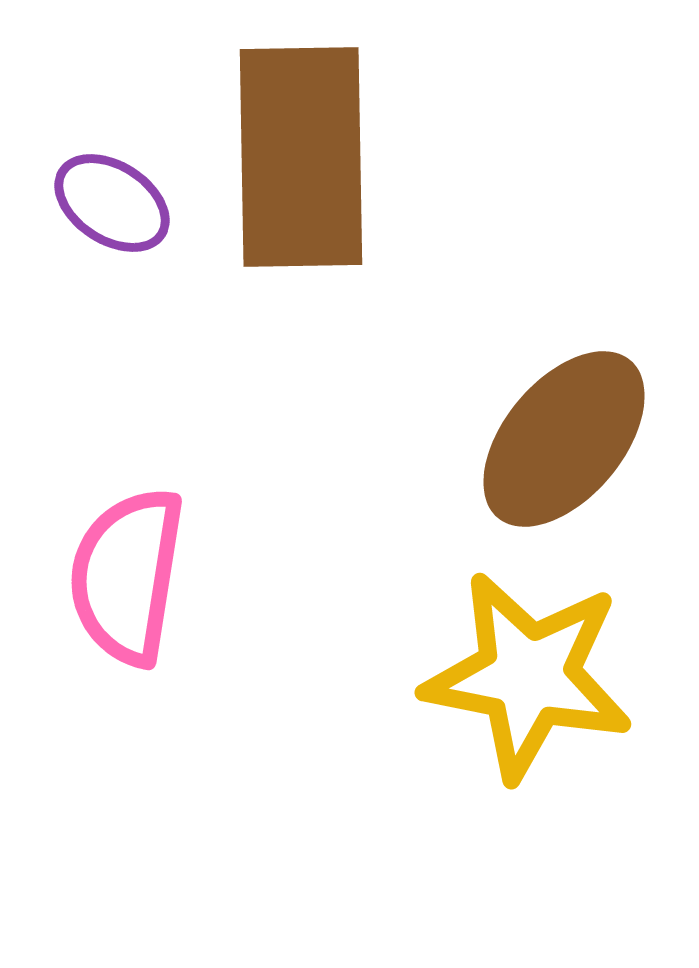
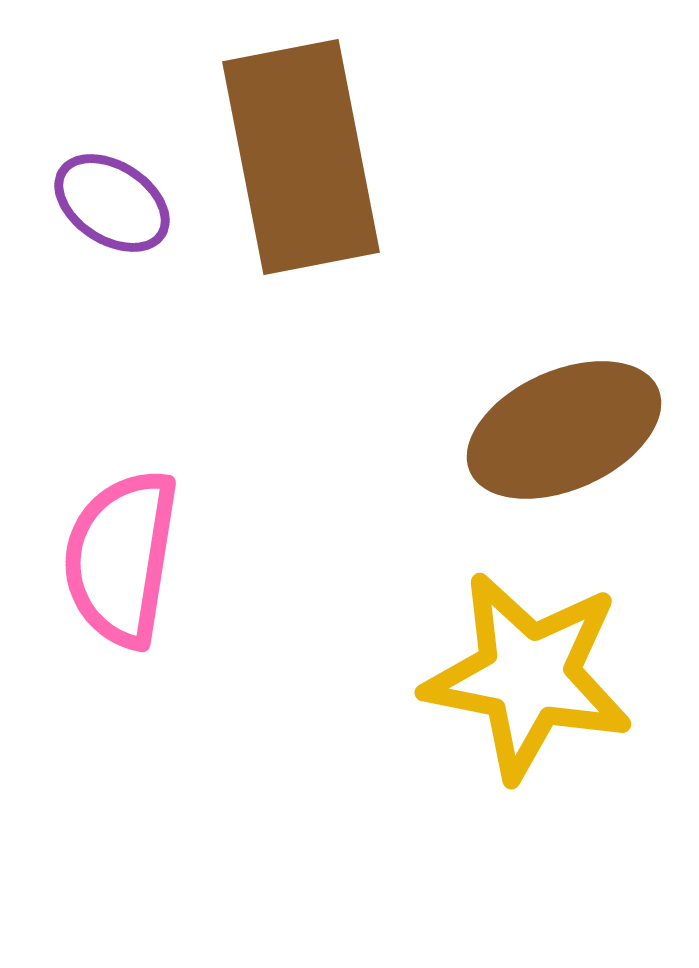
brown rectangle: rotated 10 degrees counterclockwise
brown ellipse: moved 9 px up; rotated 26 degrees clockwise
pink semicircle: moved 6 px left, 18 px up
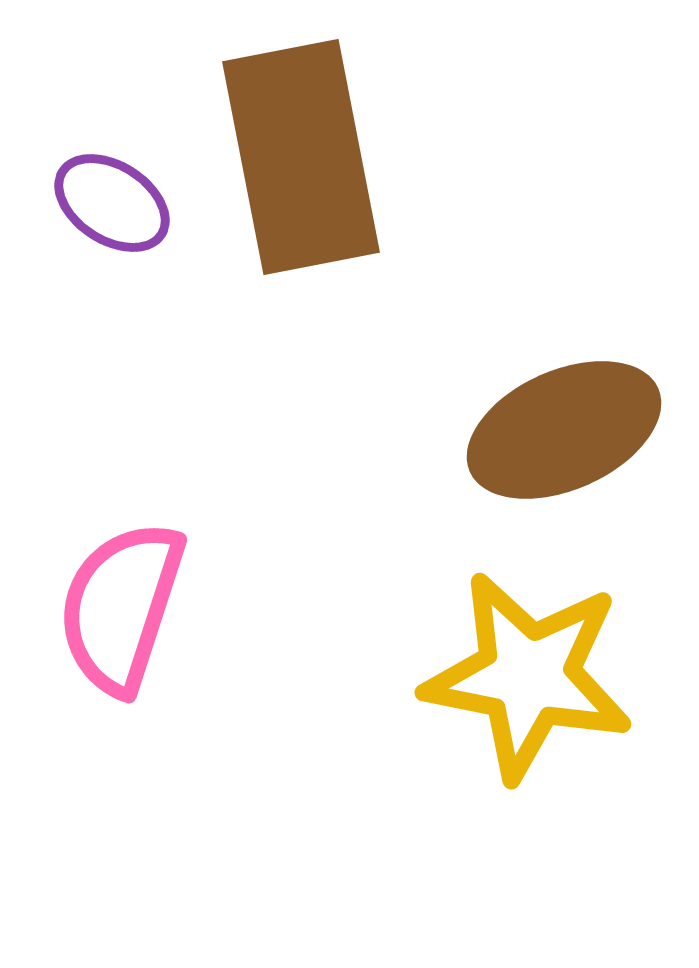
pink semicircle: moved 49 px down; rotated 9 degrees clockwise
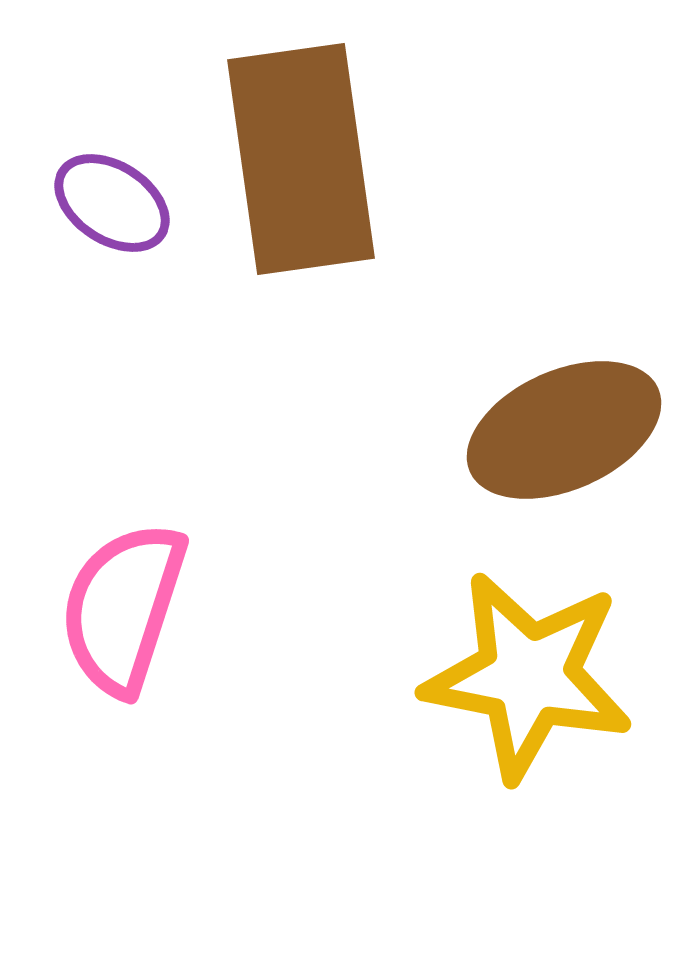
brown rectangle: moved 2 px down; rotated 3 degrees clockwise
pink semicircle: moved 2 px right, 1 px down
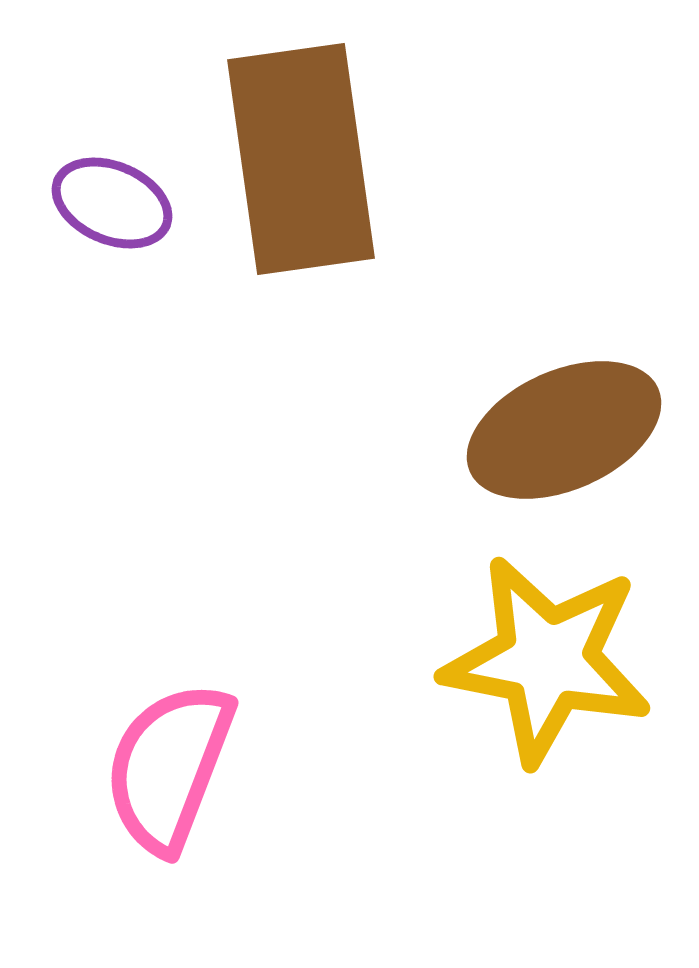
purple ellipse: rotated 10 degrees counterclockwise
pink semicircle: moved 46 px right, 159 px down; rotated 3 degrees clockwise
yellow star: moved 19 px right, 16 px up
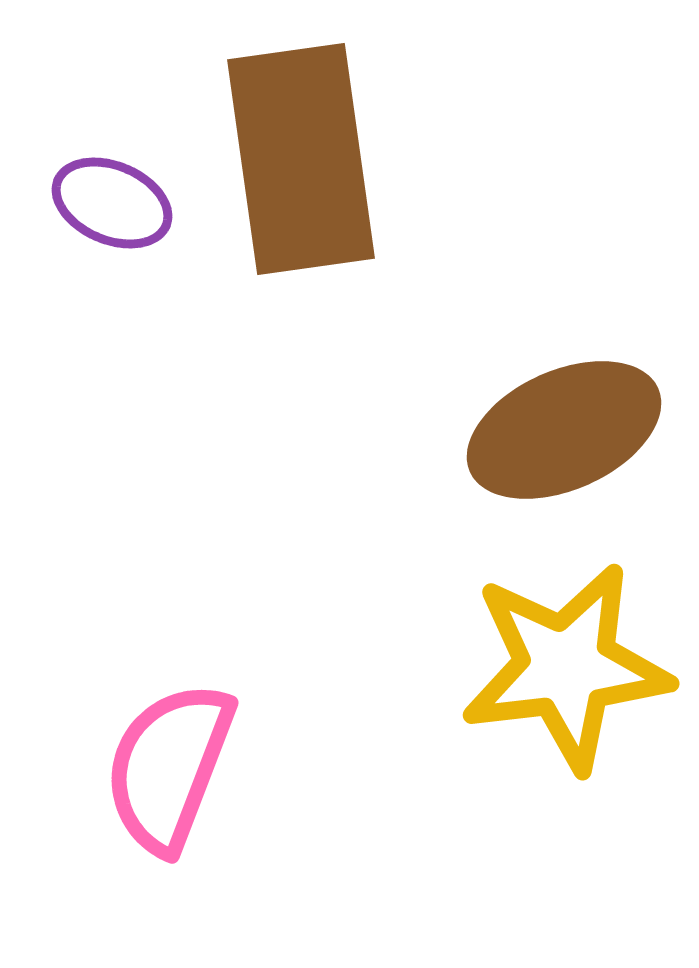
yellow star: moved 19 px right, 7 px down; rotated 18 degrees counterclockwise
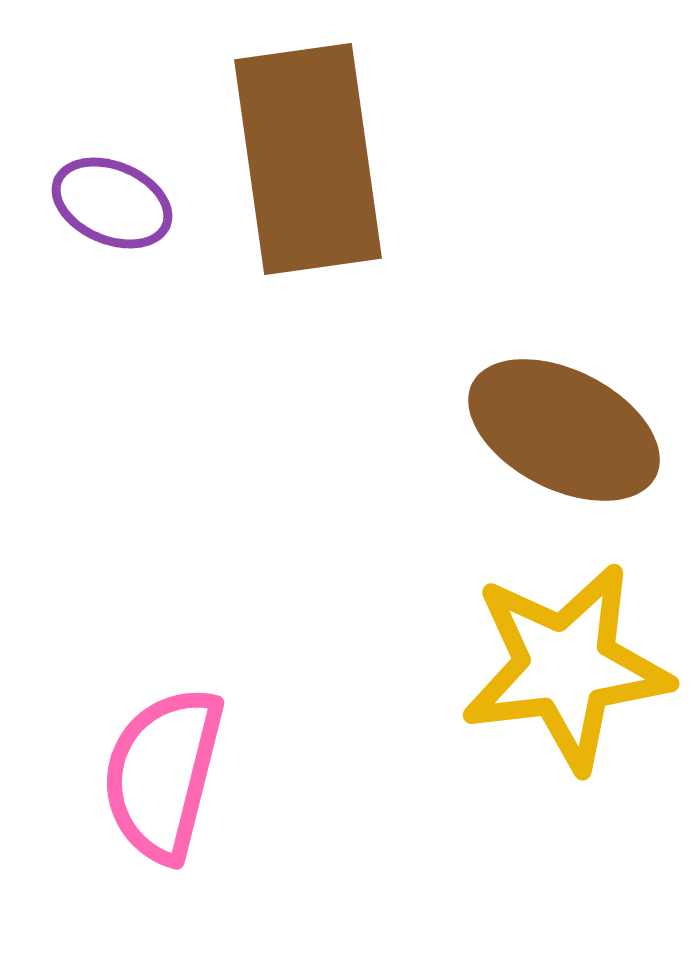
brown rectangle: moved 7 px right
brown ellipse: rotated 51 degrees clockwise
pink semicircle: moved 6 px left, 7 px down; rotated 7 degrees counterclockwise
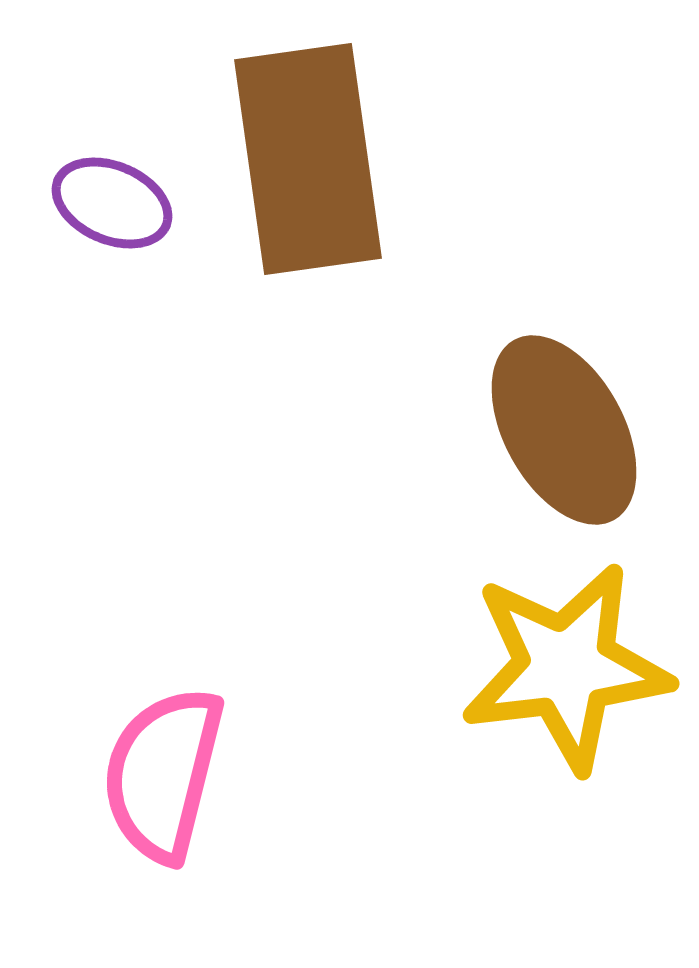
brown ellipse: rotated 34 degrees clockwise
